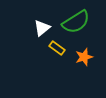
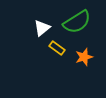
green semicircle: moved 1 px right
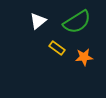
white triangle: moved 4 px left, 7 px up
orange star: rotated 12 degrees clockwise
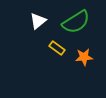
green semicircle: moved 1 px left
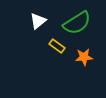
green semicircle: moved 1 px right, 1 px down
yellow rectangle: moved 2 px up
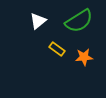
green semicircle: moved 2 px right, 2 px up
yellow rectangle: moved 3 px down
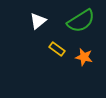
green semicircle: moved 2 px right
orange star: rotated 18 degrees clockwise
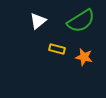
yellow rectangle: rotated 21 degrees counterclockwise
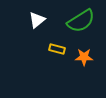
white triangle: moved 1 px left, 1 px up
orange star: rotated 12 degrees counterclockwise
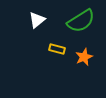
orange star: rotated 24 degrees counterclockwise
